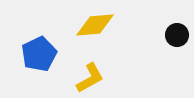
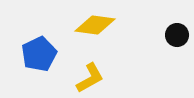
yellow diamond: rotated 12 degrees clockwise
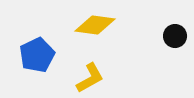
black circle: moved 2 px left, 1 px down
blue pentagon: moved 2 px left, 1 px down
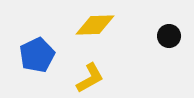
yellow diamond: rotated 9 degrees counterclockwise
black circle: moved 6 px left
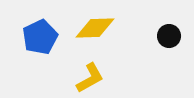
yellow diamond: moved 3 px down
blue pentagon: moved 3 px right, 18 px up
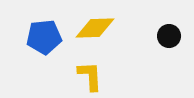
blue pentagon: moved 4 px right; rotated 20 degrees clockwise
yellow L-shape: moved 2 px up; rotated 64 degrees counterclockwise
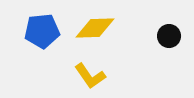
blue pentagon: moved 2 px left, 6 px up
yellow L-shape: rotated 148 degrees clockwise
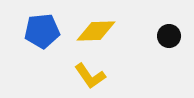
yellow diamond: moved 1 px right, 3 px down
